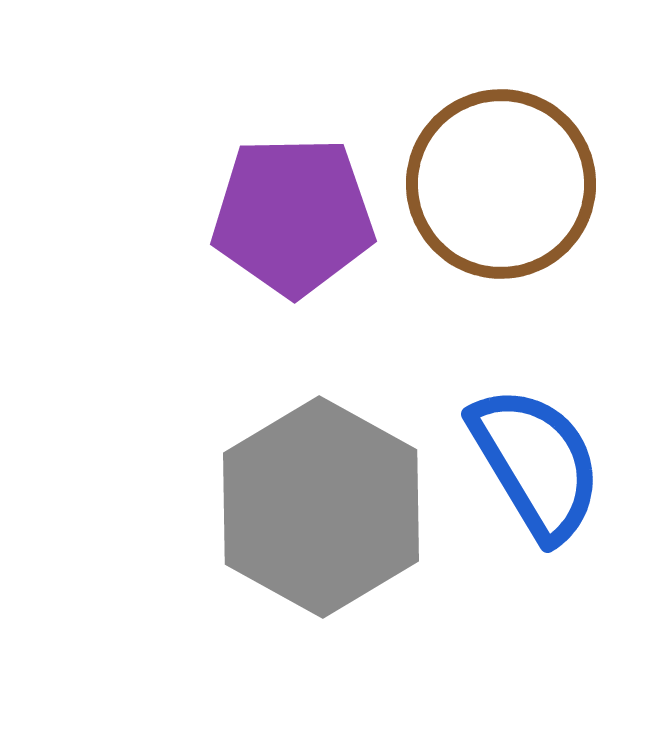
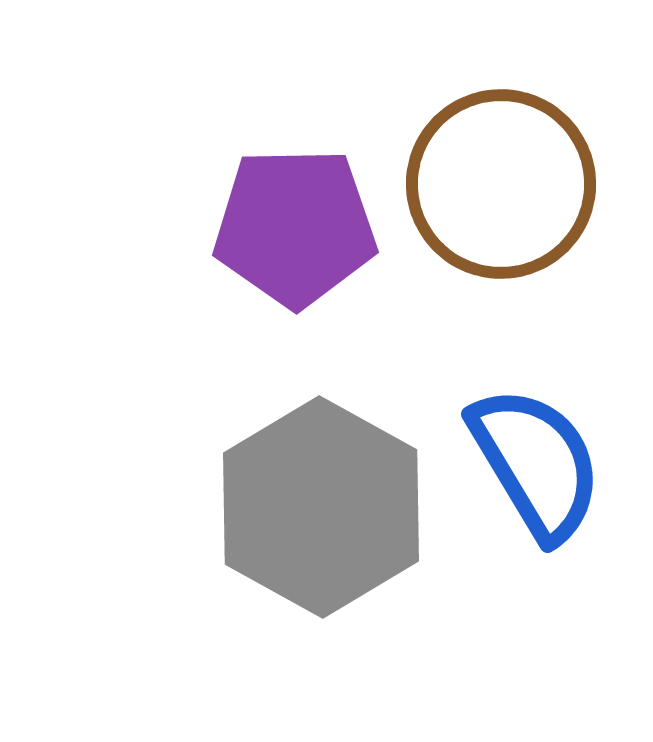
purple pentagon: moved 2 px right, 11 px down
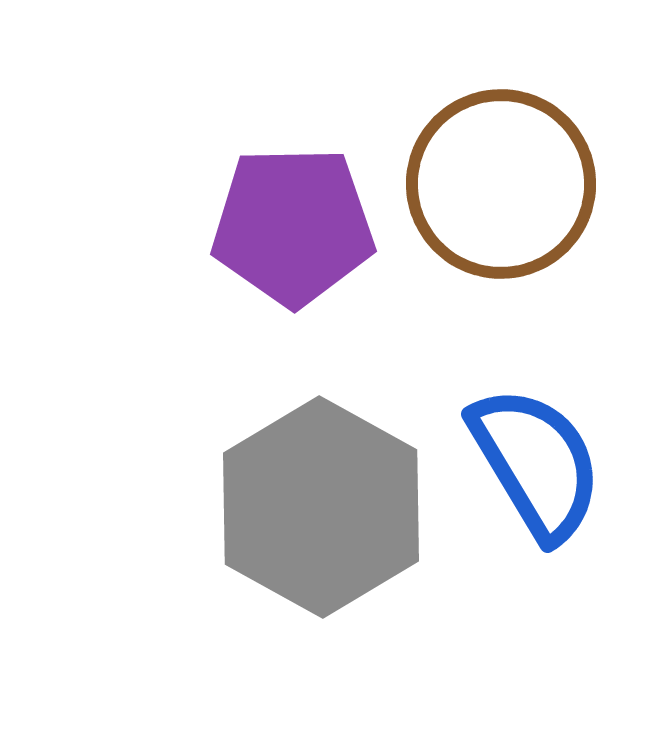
purple pentagon: moved 2 px left, 1 px up
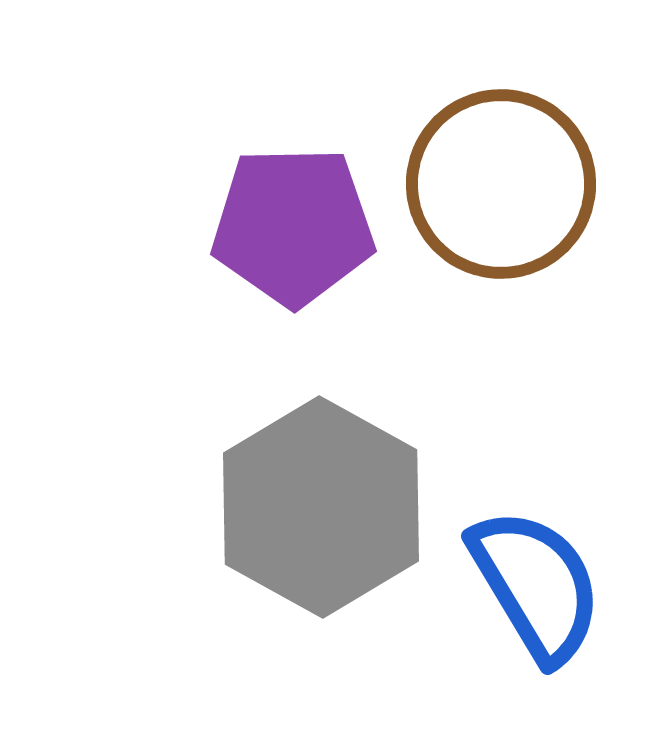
blue semicircle: moved 122 px down
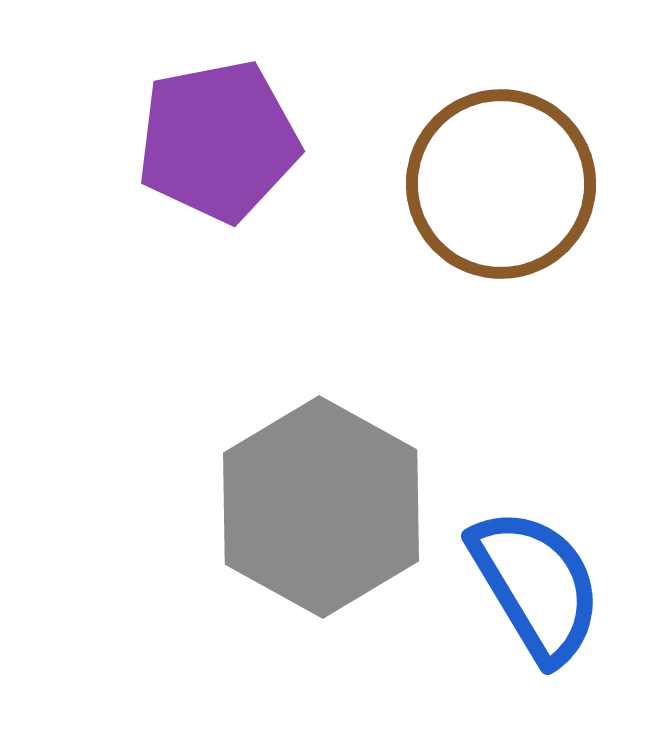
purple pentagon: moved 75 px left, 85 px up; rotated 10 degrees counterclockwise
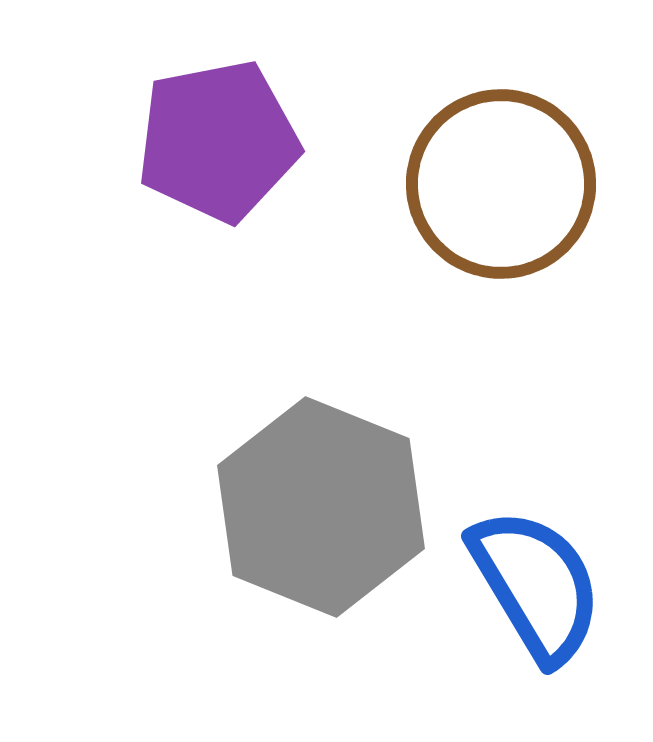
gray hexagon: rotated 7 degrees counterclockwise
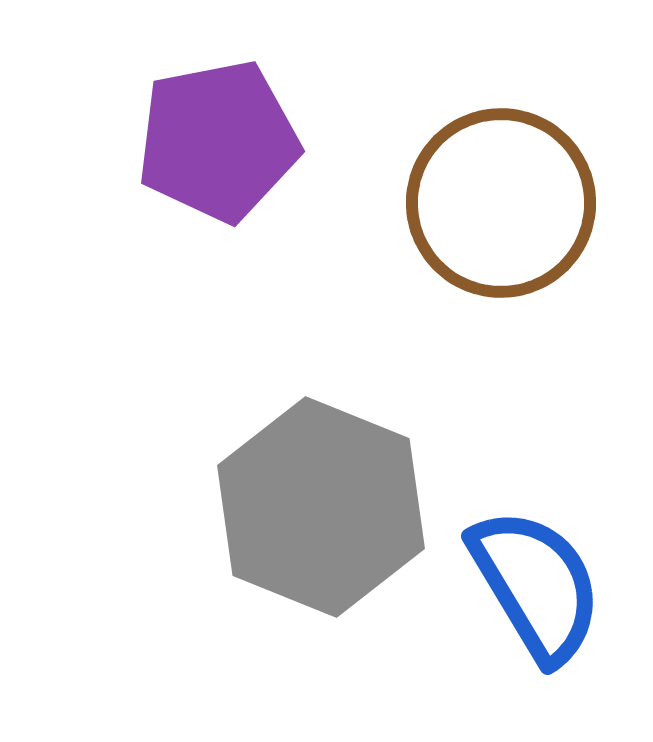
brown circle: moved 19 px down
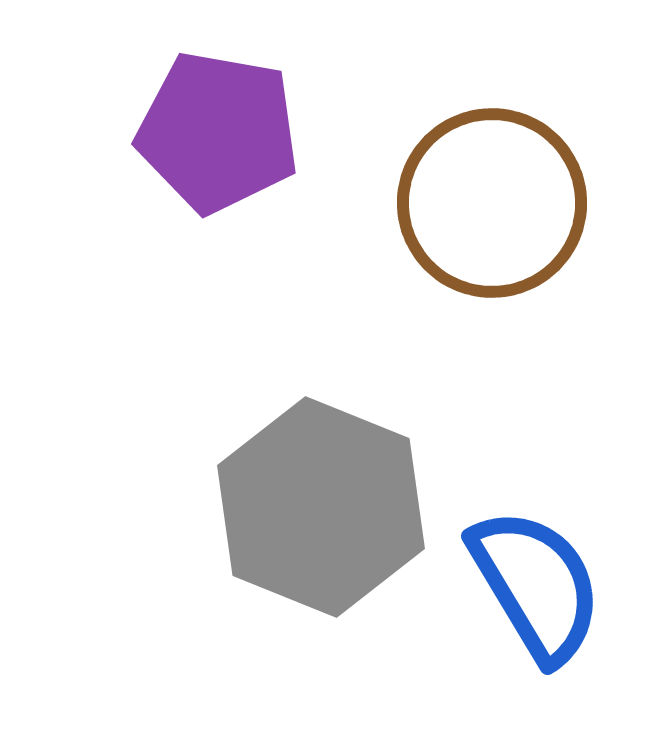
purple pentagon: moved 9 px up; rotated 21 degrees clockwise
brown circle: moved 9 px left
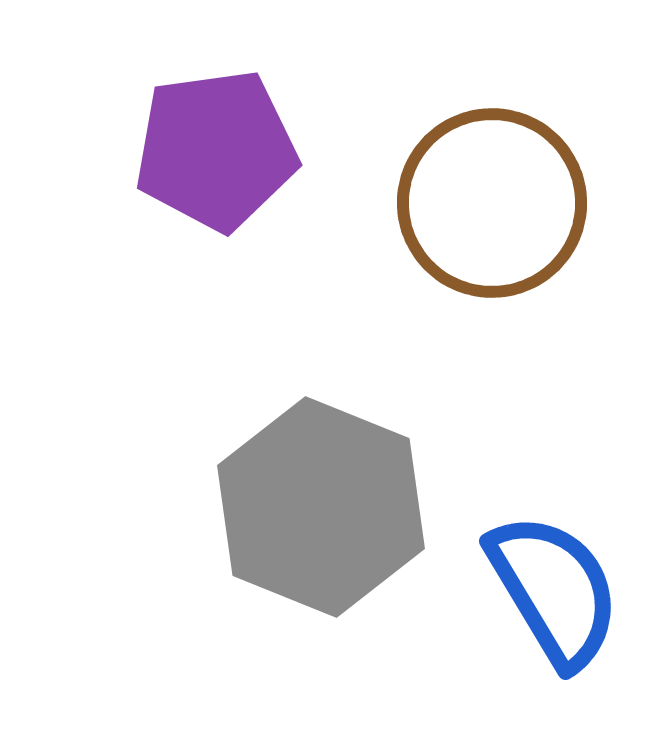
purple pentagon: moved 2 px left, 18 px down; rotated 18 degrees counterclockwise
blue semicircle: moved 18 px right, 5 px down
